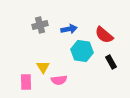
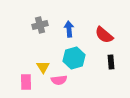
blue arrow: rotated 84 degrees counterclockwise
cyan hexagon: moved 8 px left, 7 px down; rotated 25 degrees counterclockwise
black rectangle: rotated 24 degrees clockwise
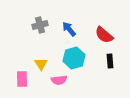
blue arrow: rotated 35 degrees counterclockwise
black rectangle: moved 1 px left, 1 px up
yellow triangle: moved 2 px left, 3 px up
pink rectangle: moved 4 px left, 3 px up
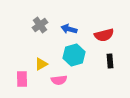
gray cross: rotated 21 degrees counterclockwise
blue arrow: rotated 35 degrees counterclockwise
red semicircle: rotated 54 degrees counterclockwise
cyan hexagon: moved 3 px up
yellow triangle: rotated 32 degrees clockwise
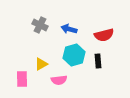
gray cross: rotated 28 degrees counterclockwise
black rectangle: moved 12 px left
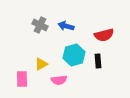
blue arrow: moved 3 px left, 3 px up
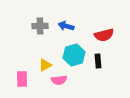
gray cross: moved 1 px down; rotated 28 degrees counterclockwise
yellow triangle: moved 4 px right, 1 px down
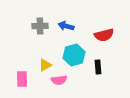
black rectangle: moved 6 px down
